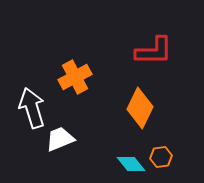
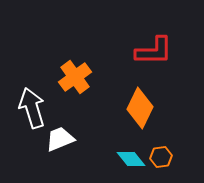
orange cross: rotated 8 degrees counterclockwise
cyan diamond: moved 5 px up
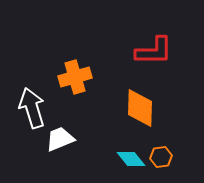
orange cross: rotated 20 degrees clockwise
orange diamond: rotated 24 degrees counterclockwise
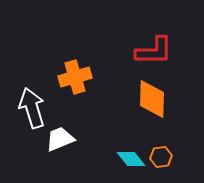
orange diamond: moved 12 px right, 9 px up
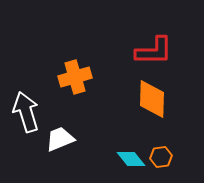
white arrow: moved 6 px left, 4 px down
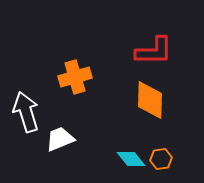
orange diamond: moved 2 px left, 1 px down
orange hexagon: moved 2 px down
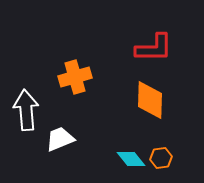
red L-shape: moved 3 px up
white arrow: moved 2 px up; rotated 12 degrees clockwise
orange hexagon: moved 1 px up
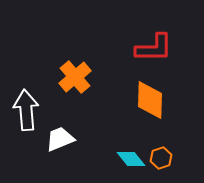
orange cross: rotated 24 degrees counterclockwise
orange hexagon: rotated 10 degrees counterclockwise
